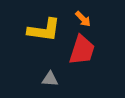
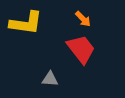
yellow L-shape: moved 18 px left, 7 px up
red trapezoid: moved 1 px left, 1 px up; rotated 56 degrees counterclockwise
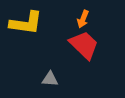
orange arrow: rotated 66 degrees clockwise
red trapezoid: moved 3 px right, 4 px up; rotated 8 degrees counterclockwise
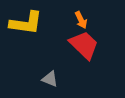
orange arrow: moved 2 px left, 1 px down; rotated 48 degrees counterclockwise
gray triangle: rotated 18 degrees clockwise
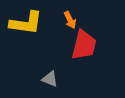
orange arrow: moved 11 px left
red trapezoid: rotated 60 degrees clockwise
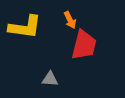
yellow L-shape: moved 1 px left, 4 px down
gray triangle: rotated 18 degrees counterclockwise
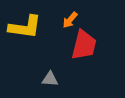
orange arrow: rotated 66 degrees clockwise
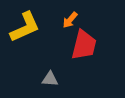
yellow L-shape: rotated 32 degrees counterclockwise
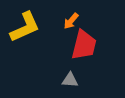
orange arrow: moved 1 px right, 1 px down
gray triangle: moved 20 px right, 1 px down
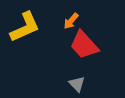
red trapezoid: rotated 124 degrees clockwise
gray triangle: moved 7 px right, 4 px down; rotated 42 degrees clockwise
